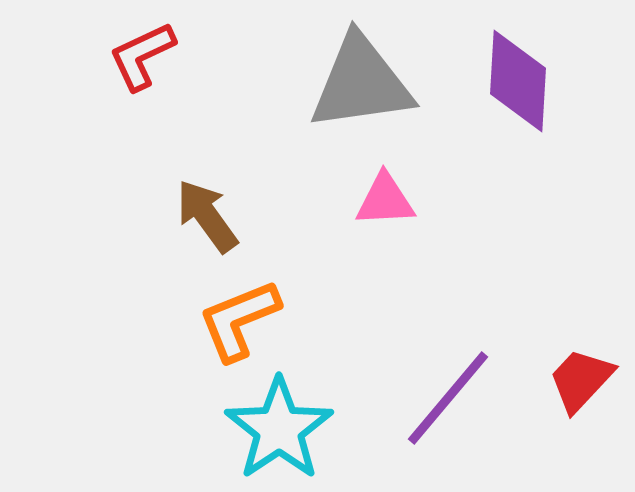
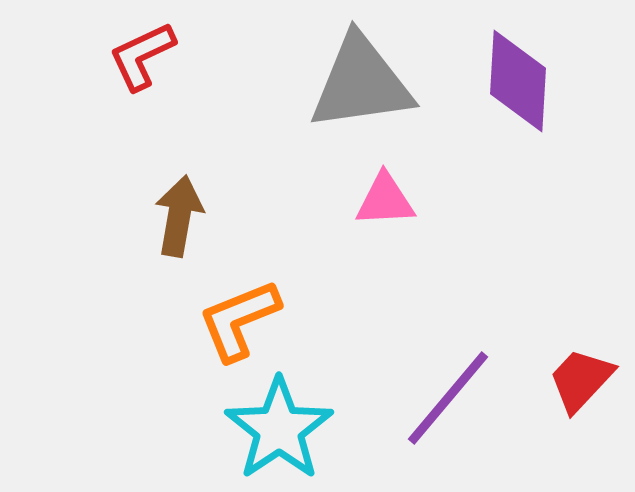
brown arrow: moved 28 px left; rotated 46 degrees clockwise
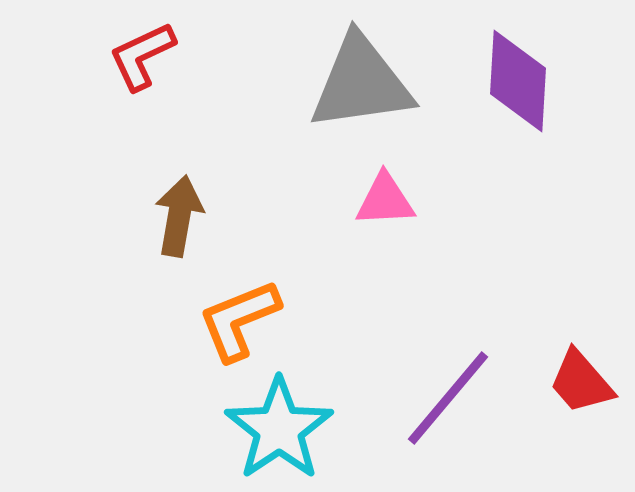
red trapezoid: moved 2 px down; rotated 84 degrees counterclockwise
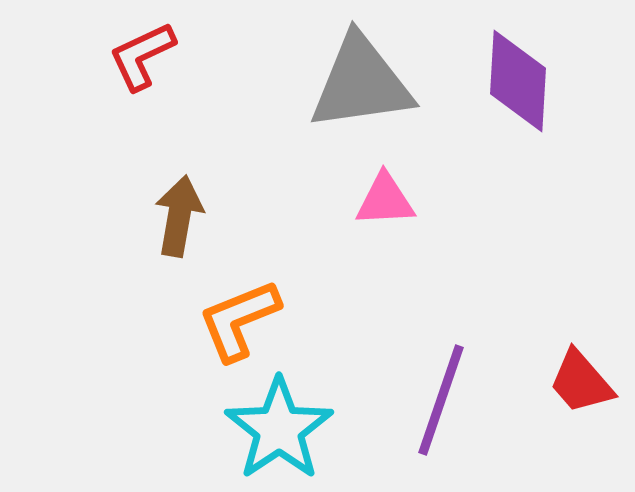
purple line: moved 7 px left, 2 px down; rotated 21 degrees counterclockwise
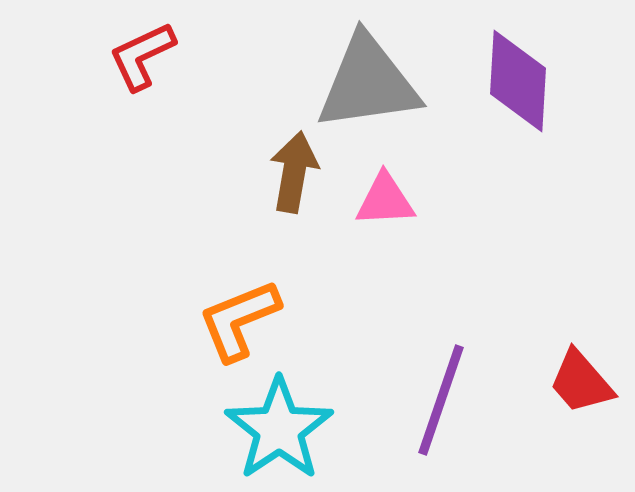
gray triangle: moved 7 px right
brown arrow: moved 115 px right, 44 px up
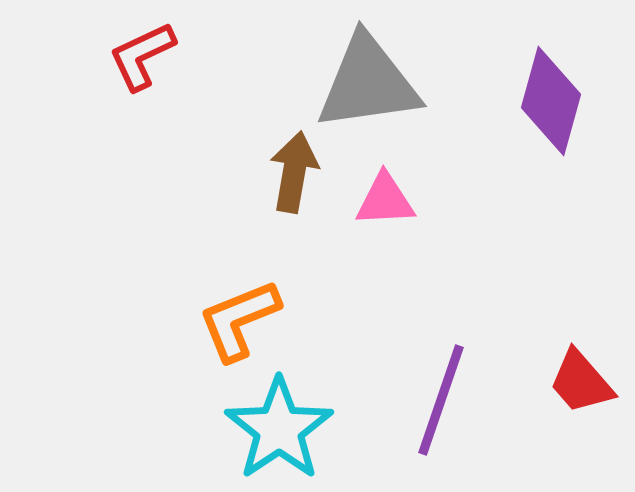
purple diamond: moved 33 px right, 20 px down; rotated 12 degrees clockwise
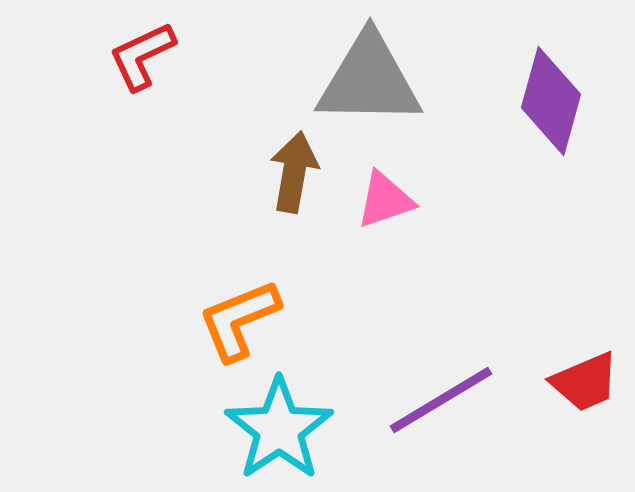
gray triangle: moved 1 px right, 3 px up; rotated 9 degrees clockwise
pink triangle: rotated 16 degrees counterclockwise
red trapezoid: moved 4 px right; rotated 72 degrees counterclockwise
purple line: rotated 40 degrees clockwise
